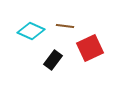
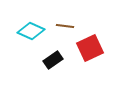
black rectangle: rotated 18 degrees clockwise
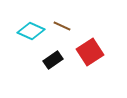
brown line: moved 3 px left; rotated 18 degrees clockwise
red square: moved 4 px down; rotated 8 degrees counterclockwise
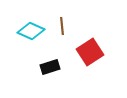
brown line: rotated 60 degrees clockwise
black rectangle: moved 3 px left, 7 px down; rotated 18 degrees clockwise
